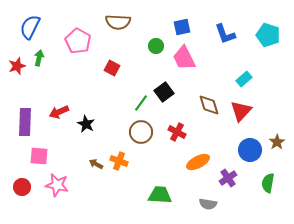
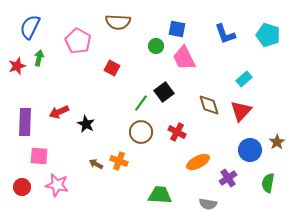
blue square: moved 5 px left, 2 px down; rotated 24 degrees clockwise
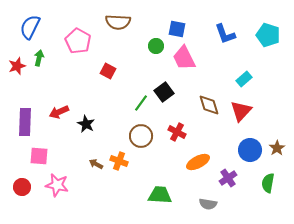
red square: moved 4 px left, 3 px down
brown circle: moved 4 px down
brown star: moved 6 px down
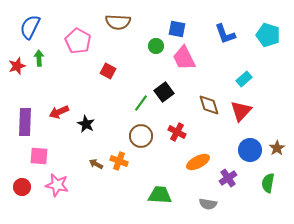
green arrow: rotated 14 degrees counterclockwise
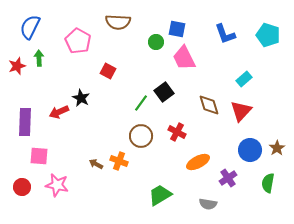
green circle: moved 4 px up
black star: moved 5 px left, 26 px up
green trapezoid: rotated 35 degrees counterclockwise
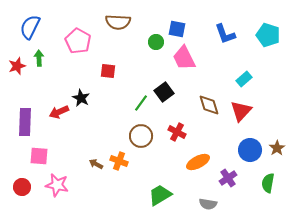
red square: rotated 21 degrees counterclockwise
